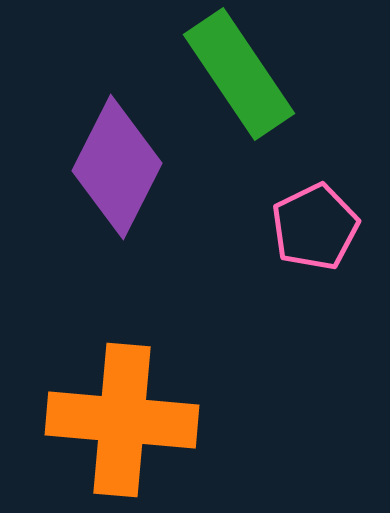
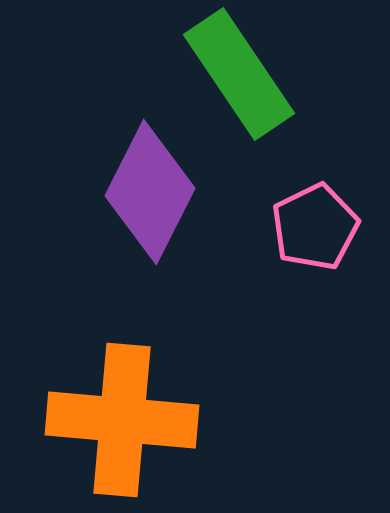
purple diamond: moved 33 px right, 25 px down
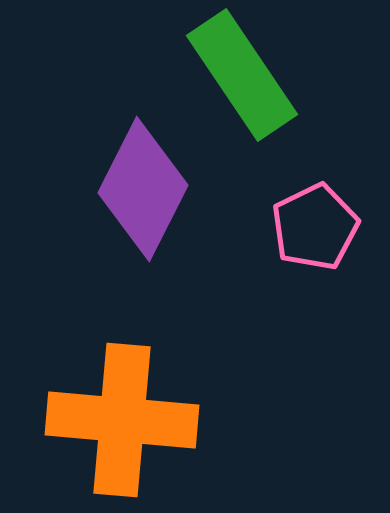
green rectangle: moved 3 px right, 1 px down
purple diamond: moved 7 px left, 3 px up
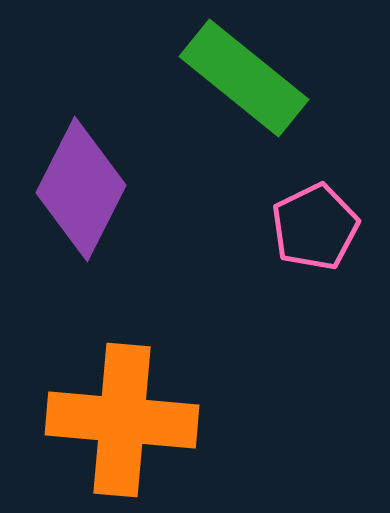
green rectangle: moved 2 px right, 3 px down; rotated 17 degrees counterclockwise
purple diamond: moved 62 px left
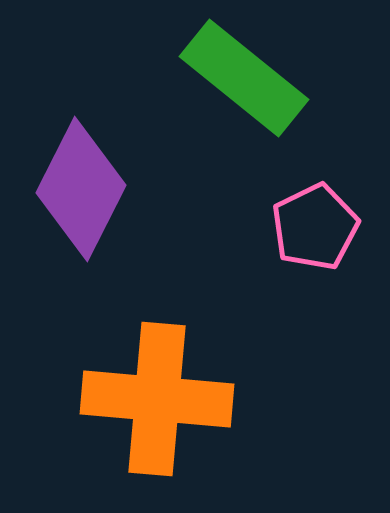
orange cross: moved 35 px right, 21 px up
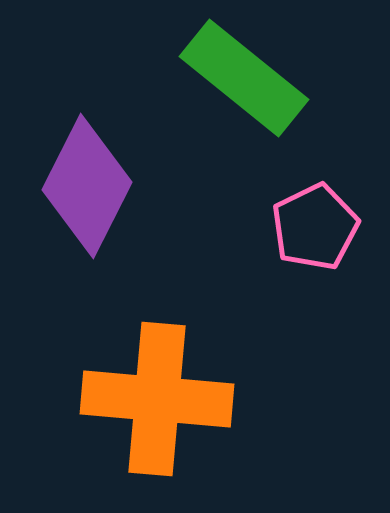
purple diamond: moved 6 px right, 3 px up
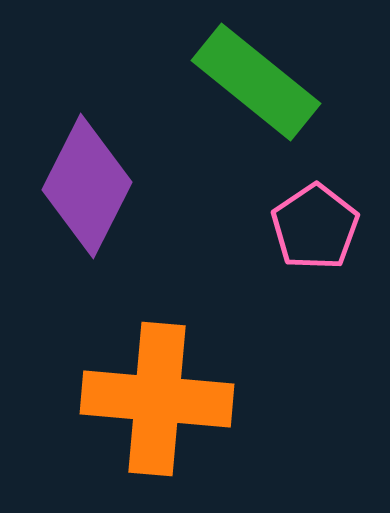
green rectangle: moved 12 px right, 4 px down
pink pentagon: rotated 8 degrees counterclockwise
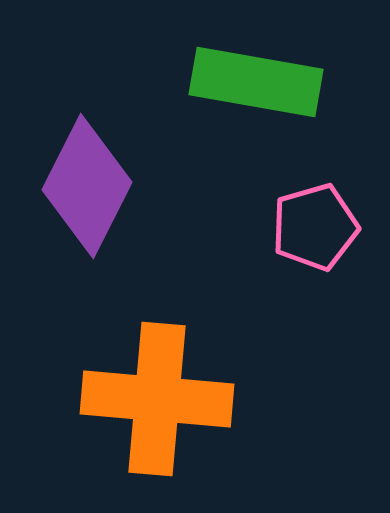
green rectangle: rotated 29 degrees counterclockwise
pink pentagon: rotated 18 degrees clockwise
